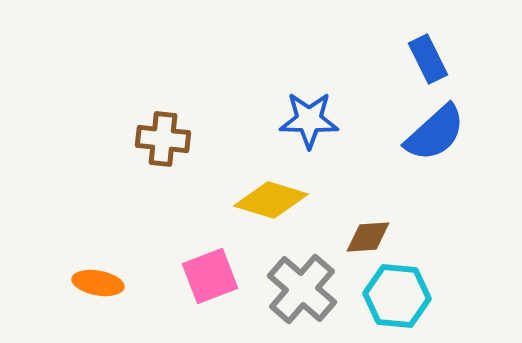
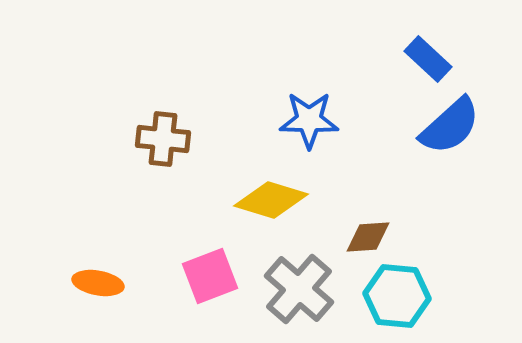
blue rectangle: rotated 21 degrees counterclockwise
blue semicircle: moved 15 px right, 7 px up
gray cross: moved 3 px left
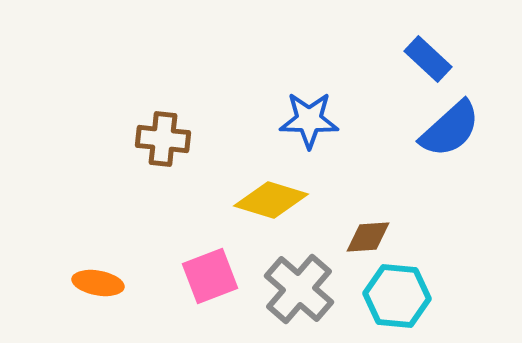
blue semicircle: moved 3 px down
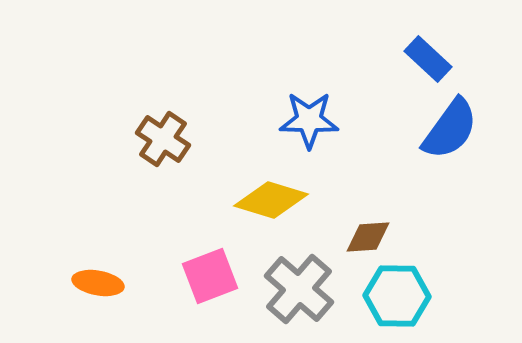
blue semicircle: rotated 12 degrees counterclockwise
brown cross: rotated 28 degrees clockwise
cyan hexagon: rotated 4 degrees counterclockwise
